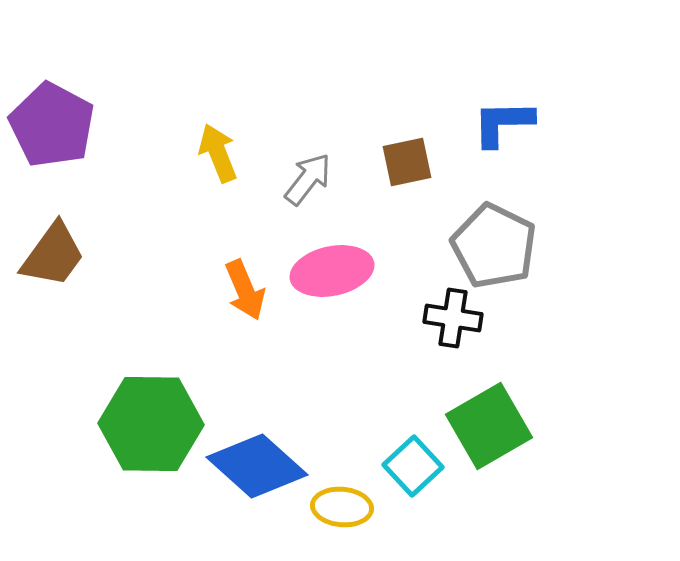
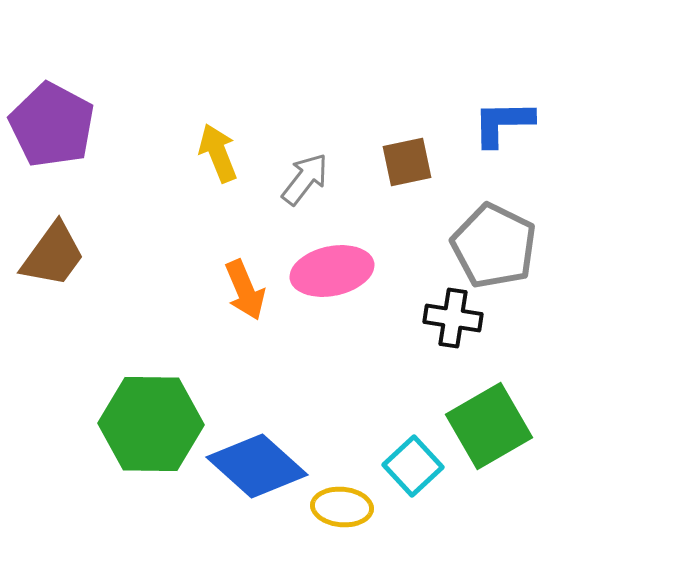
gray arrow: moved 3 px left
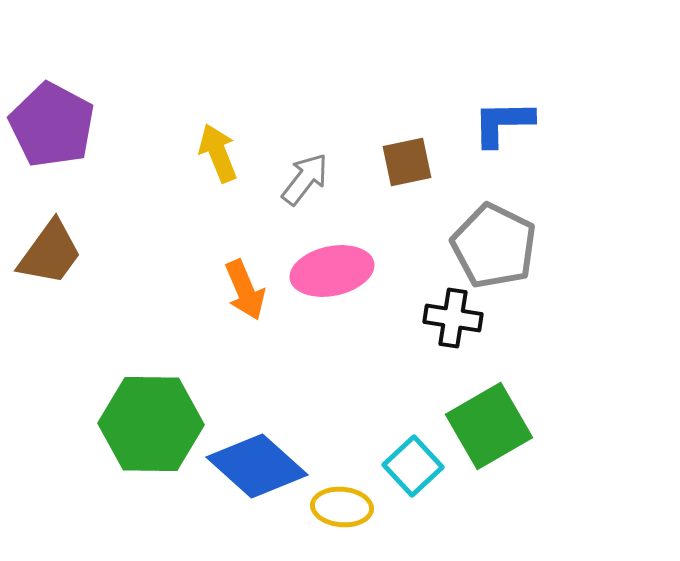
brown trapezoid: moved 3 px left, 2 px up
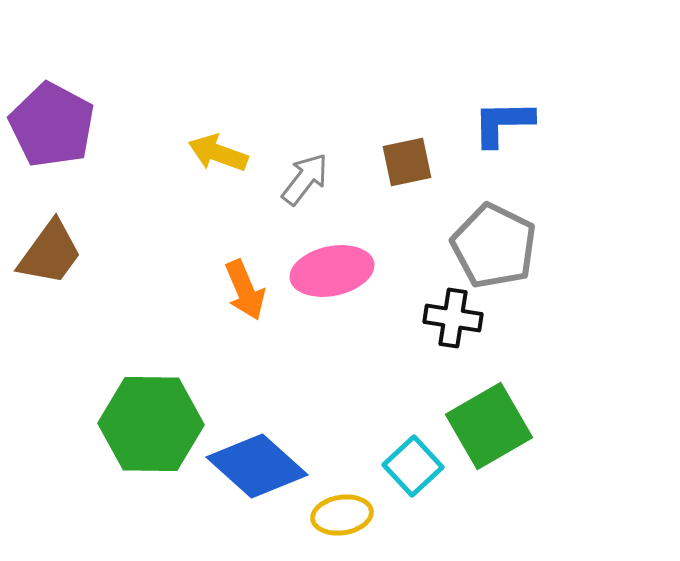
yellow arrow: rotated 48 degrees counterclockwise
yellow ellipse: moved 8 px down; rotated 14 degrees counterclockwise
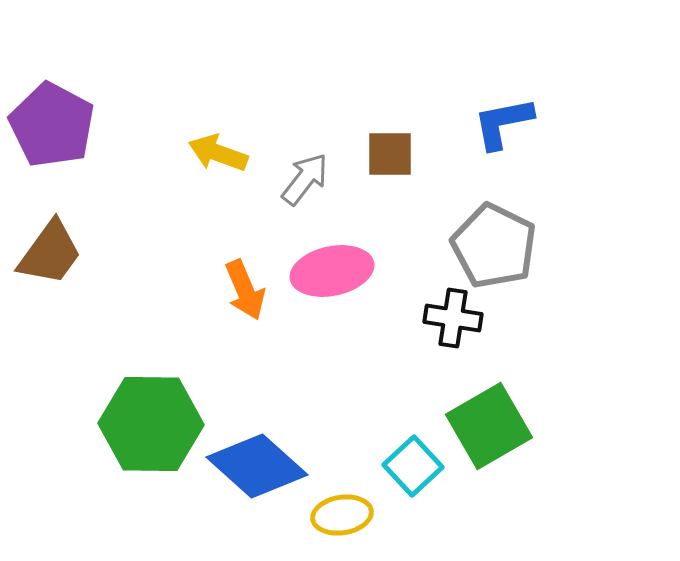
blue L-shape: rotated 10 degrees counterclockwise
brown square: moved 17 px left, 8 px up; rotated 12 degrees clockwise
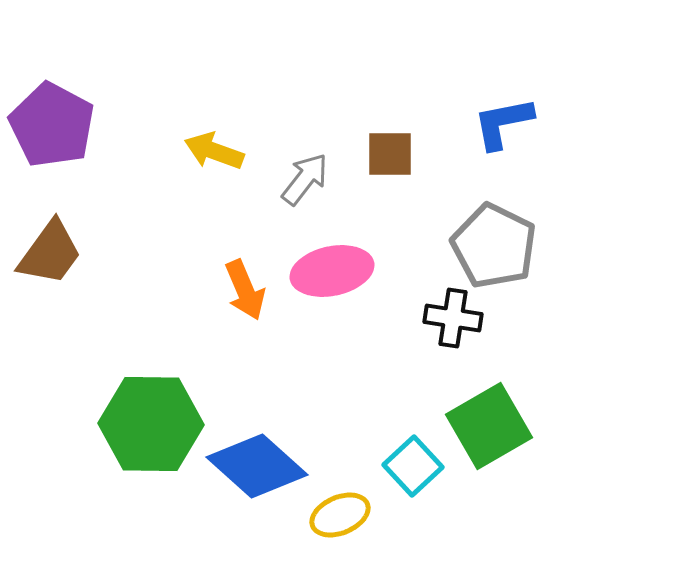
yellow arrow: moved 4 px left, 2 px up
yellow ellipse: moved 2 px left; rotated 14 degrees counterclockwise
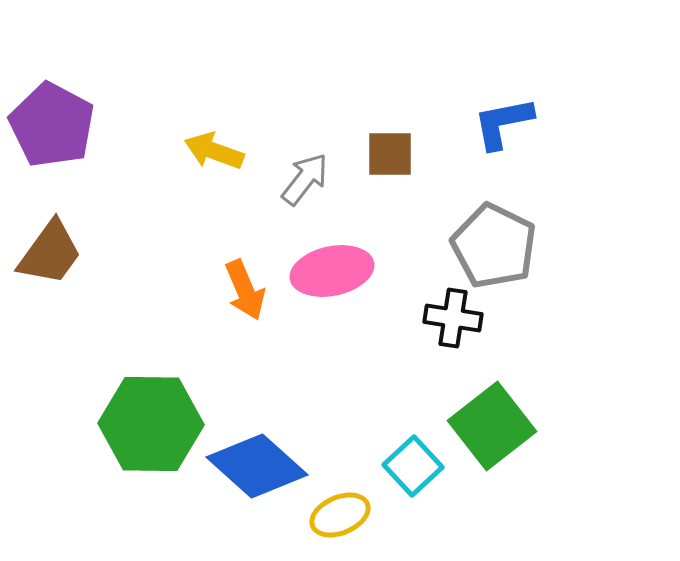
green square: moved 3 px right; rotated 8 degrees counterclockwise
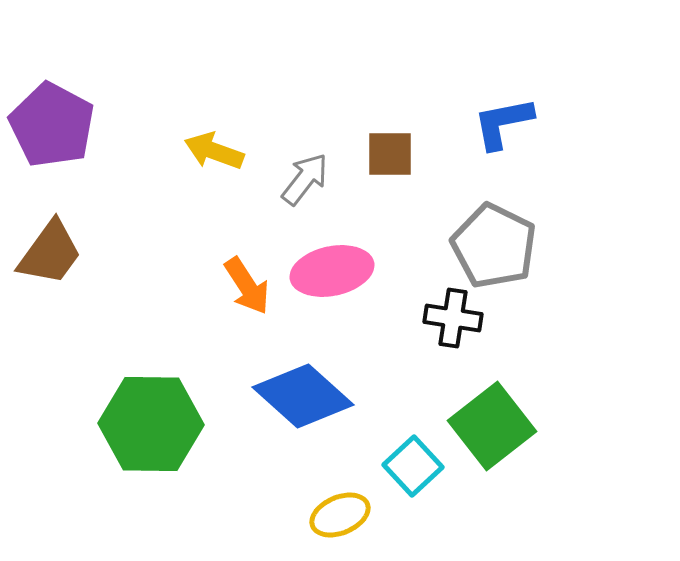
orange arrow: moved 2 px right, 4 px up; rotated 10 degrees counterclockwise
blue diamond: moved 46 px right, 70 px up
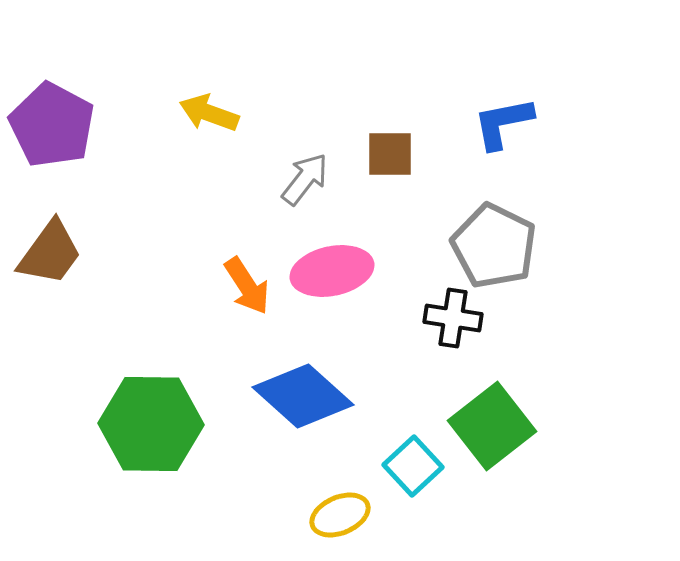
yellow arrow: moved 5 px left, 38 px up
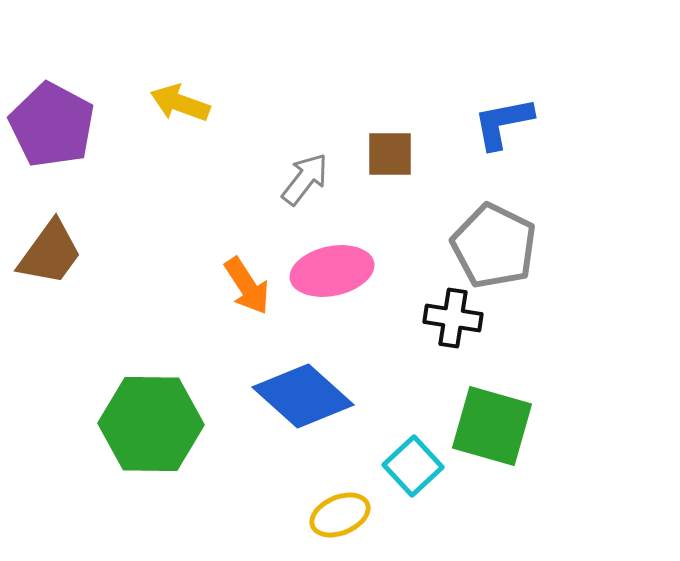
yellow arrow: moved 29 px left, 10 px up
green square: rotated 36 degrees counterclockwise
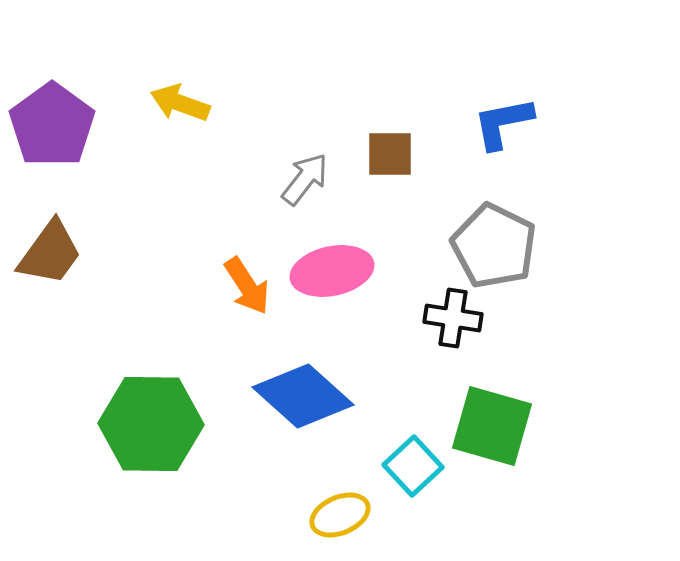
purple pentagon: rotated 8 degrees clockwise
